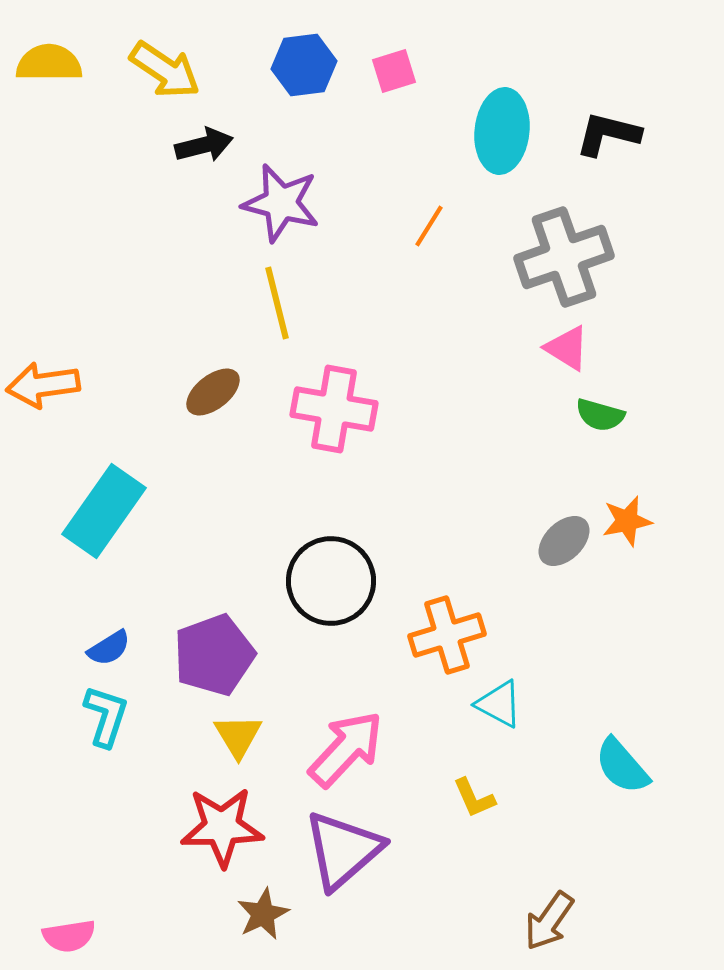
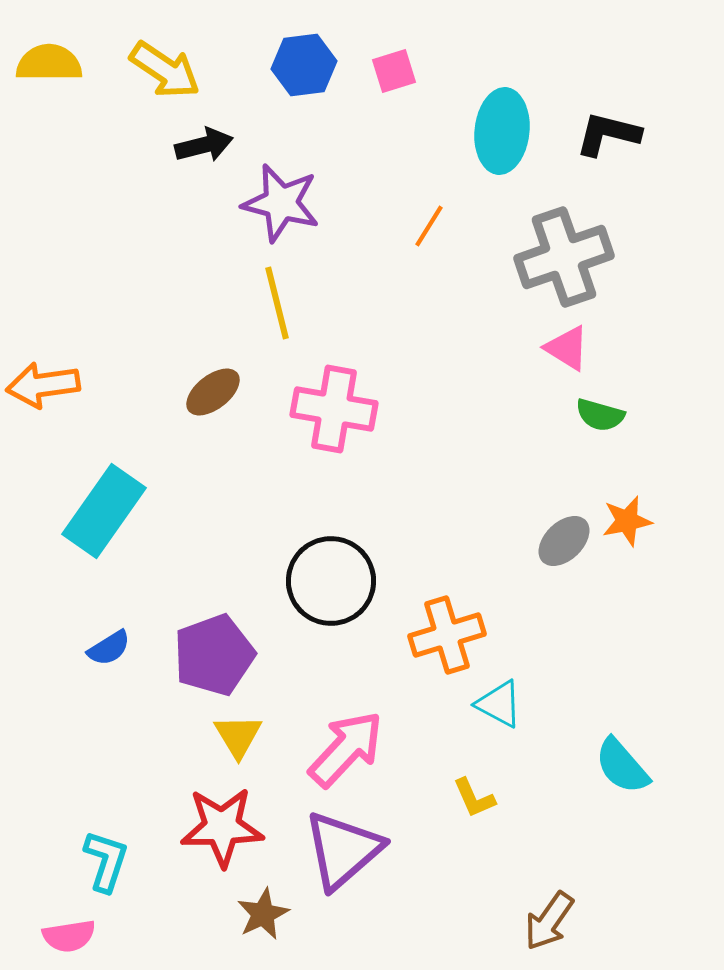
cyan L-shape: moved 145 px down
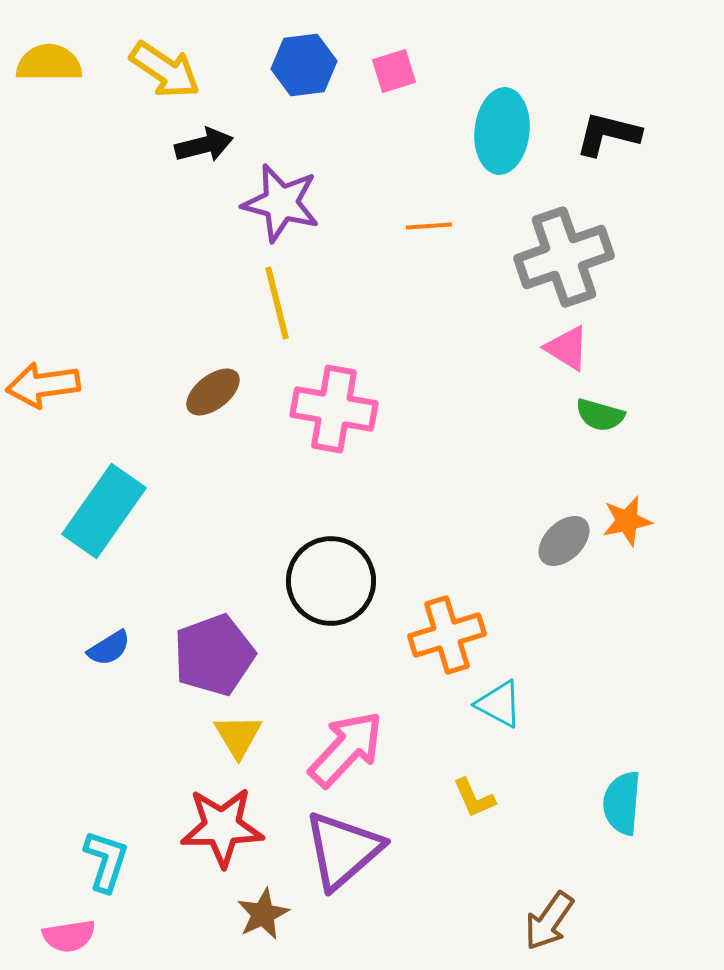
orange line: rotated 54 degrees clockwise
cyan semicircle: moved 37 px down; rotated 46 degrees clockwise
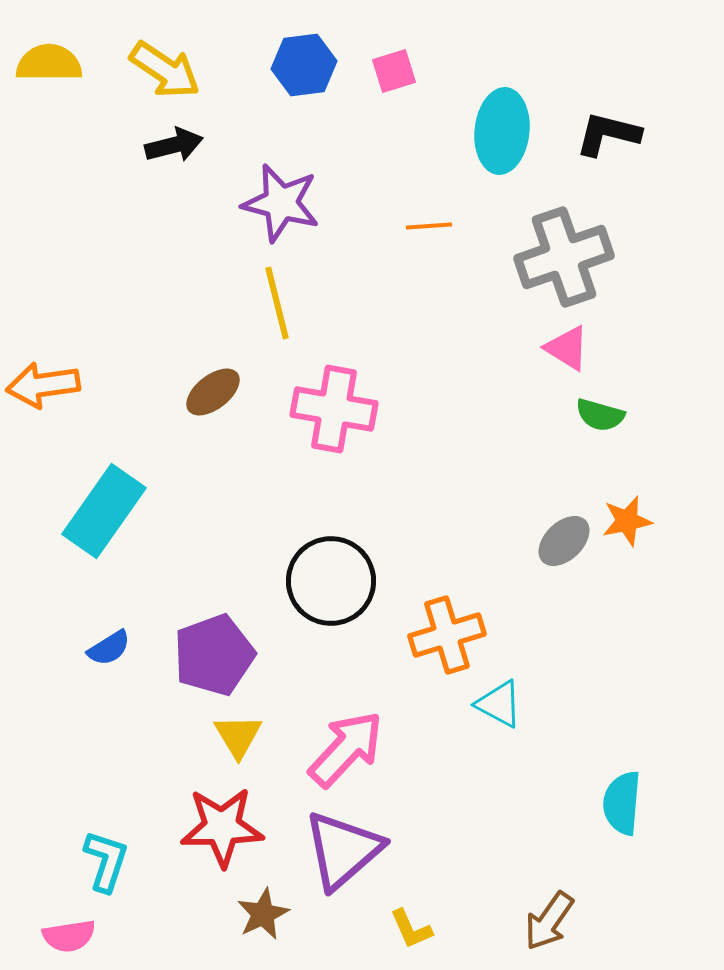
black arrow: moved 30 px left
yellow L-shape: moved 63 px left, 131 px down
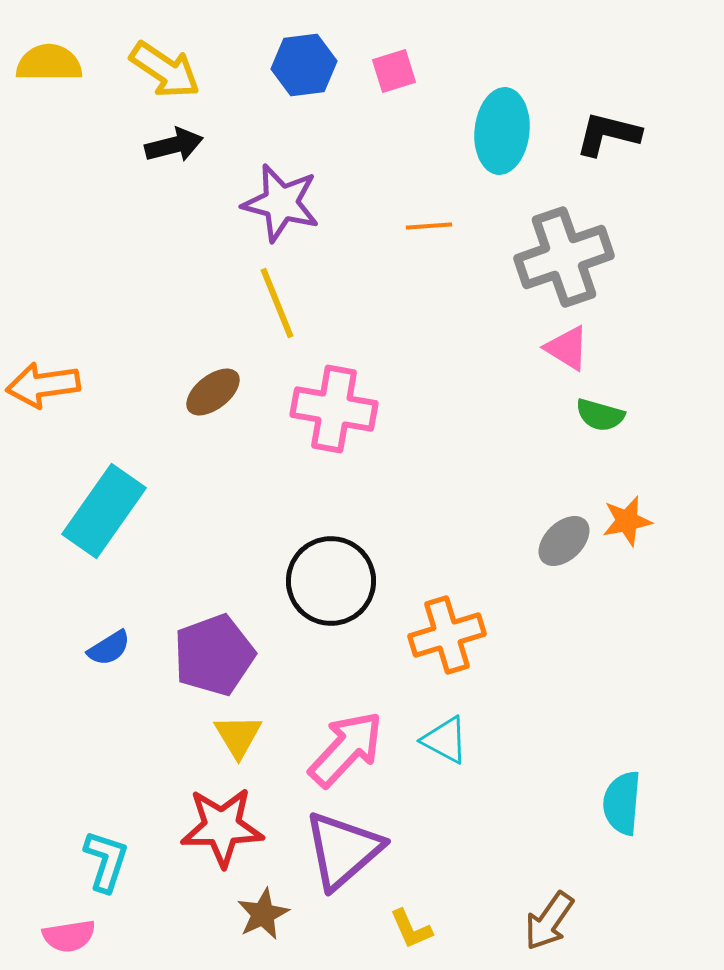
yellow line: rotated 8 degrees counterclockwise
cyan triangle: moved 54 px left, 36 px down
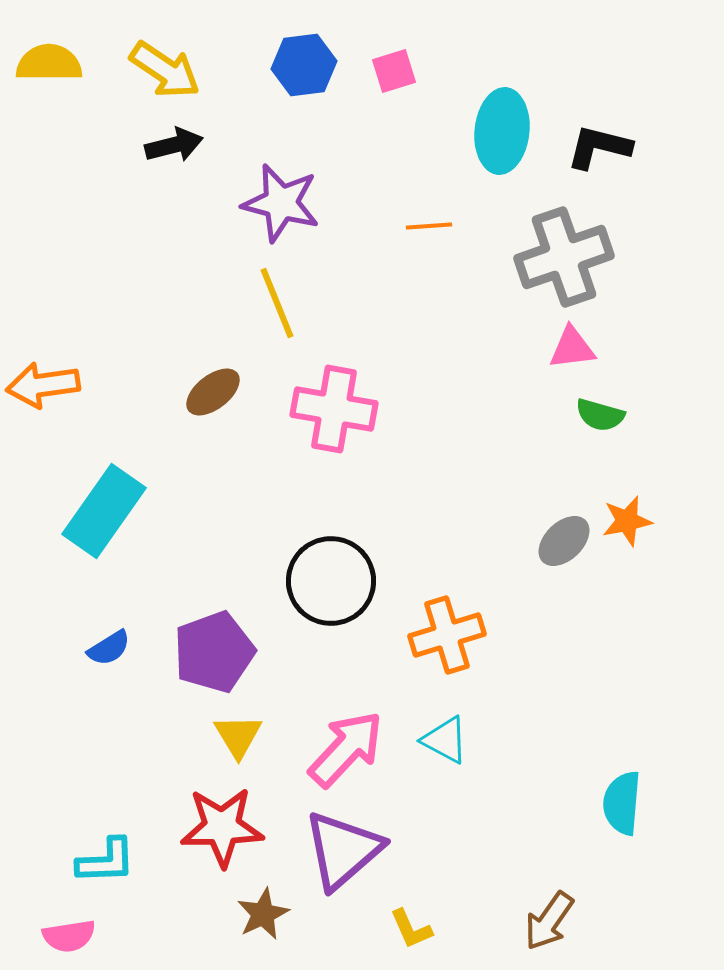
black L-shape: moved 9 px left, 13 px down
pink triangle: moved 5 px right; rotated 39 degrees counterclockwise
purple pentagon: moved 3 px up
cyan L-shape: rotated 70 degrees clockwise
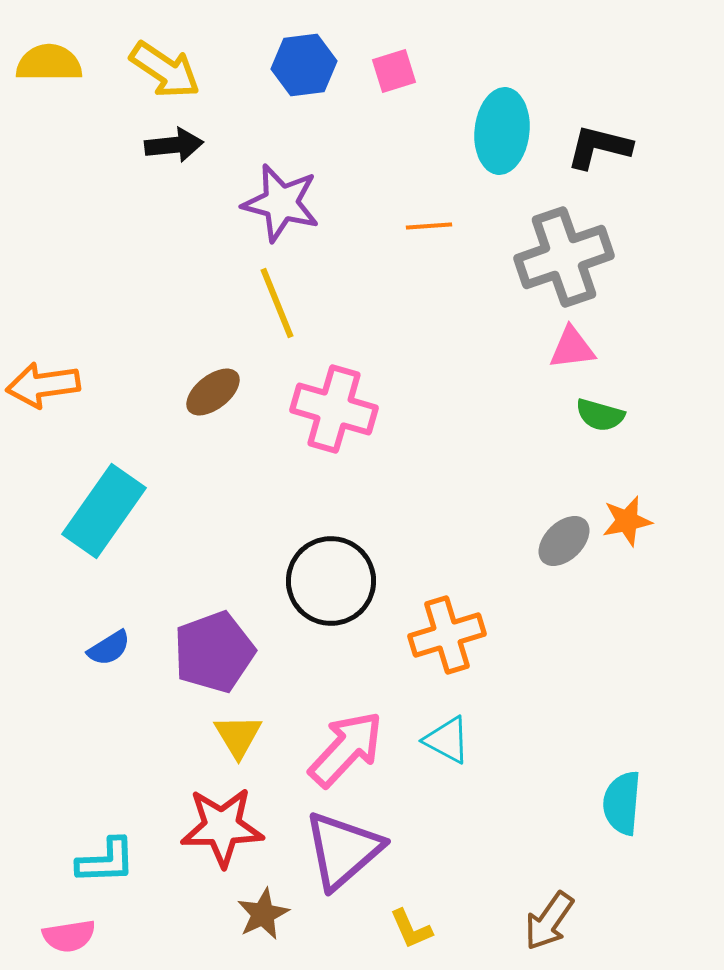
black arrow: rotated 8 degrees clockwise
pink cross: rotated 6 degrees clockwise
cyan triangle: moved 2 px right
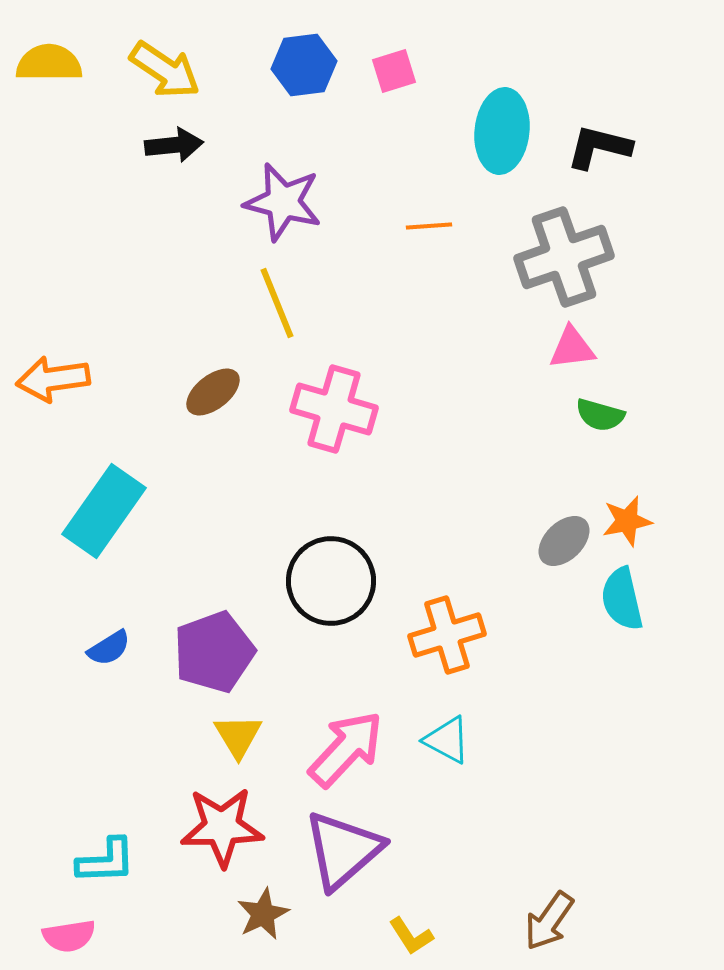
purple star: moved 2 px right, 1 px up
orange arrow: moved 10 px right, 6 px up
cyan semicircle: moved 204 px up; rotated 18 degrees counterclockwise
yellow L-shape: moved 7 px down; rotated 9 degrees counterclockwise
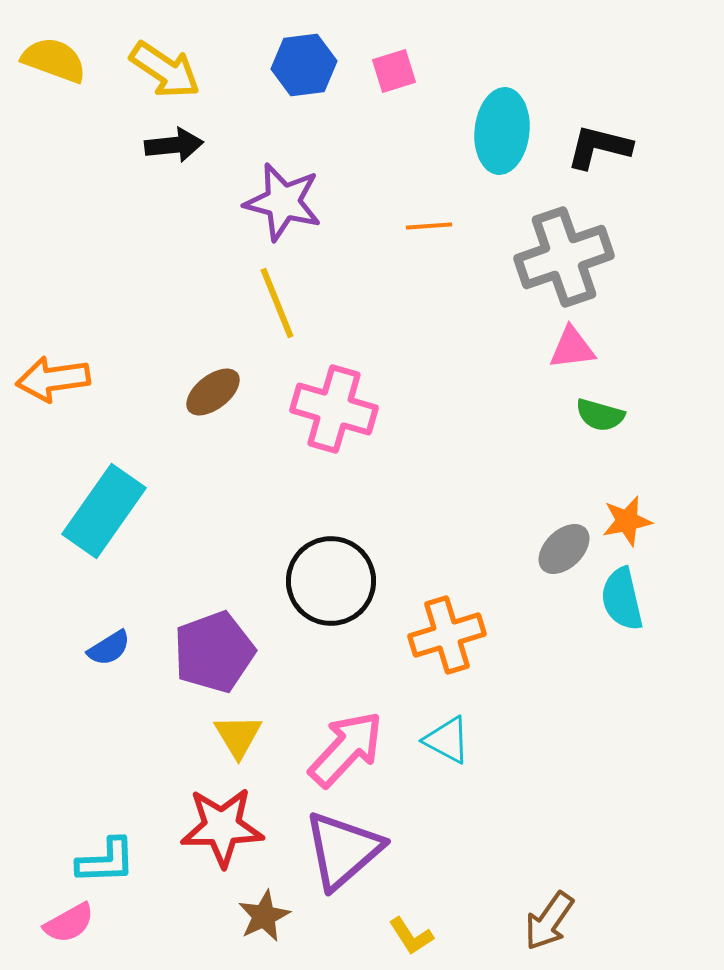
yellow semicircle: moved 5 px right, 3 px up; rotated 20 degrees clockwise
gray ellipse: moved 8 px down
brown star: moved 1 px right, 2 px down
pink semicircle: moved 13 px up; rotated 20 degrees counterclockwise
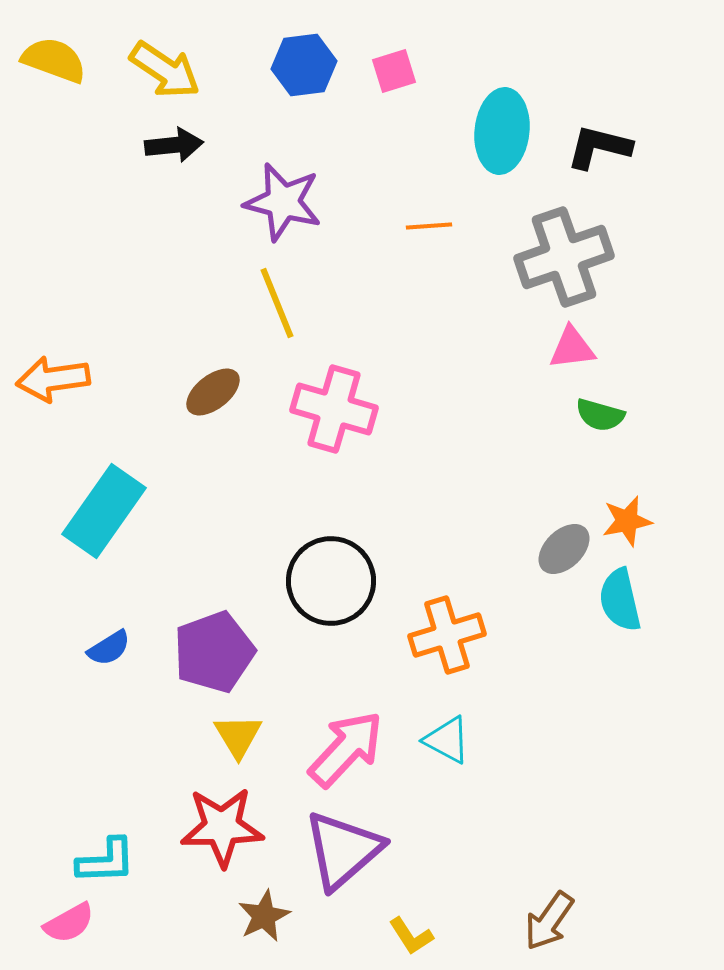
cyan semicircle: moved 2 px left, 1 px down
